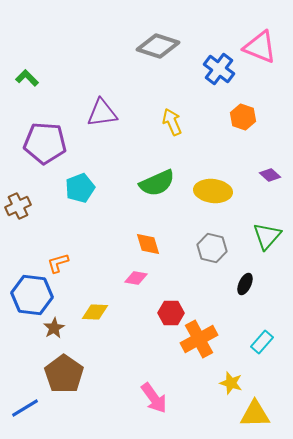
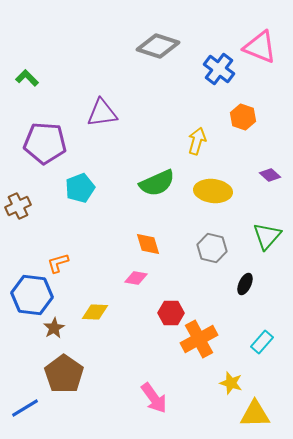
yellow arrow: moved 25 px right, 19 px down; rotated 40 degrees clockwise
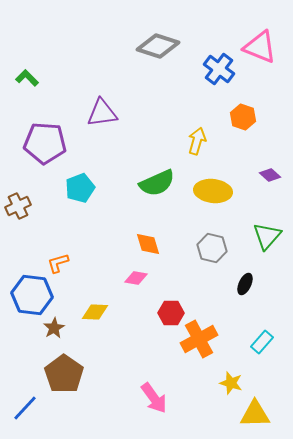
blue line: rotated 16 degrees counterclockwise
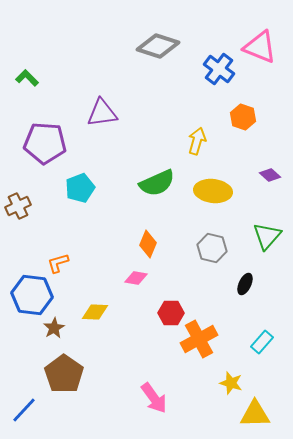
orange diamond: rotated 40 degrees clockwise
blue line: moved 1 px left, 2 px down
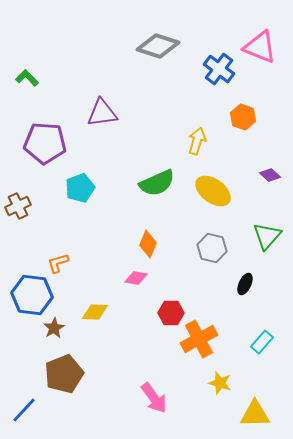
yellow ellipse: rotated 30 degrees clockwise
brown pentagon: rotated 15 degrees clockwise
yellow star: moved 11 px left
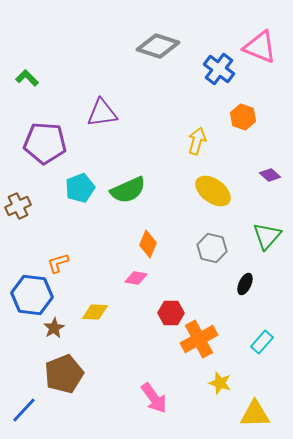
green semicircle: moved 29 px left, 7 px down
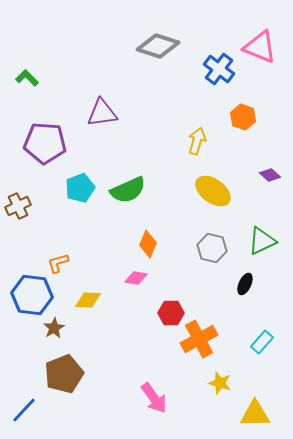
green triangle: moved 5 px left, 5 px down; rotated 24 degrees clockwise
yellow diamond: moved 7 px left, 12 px up
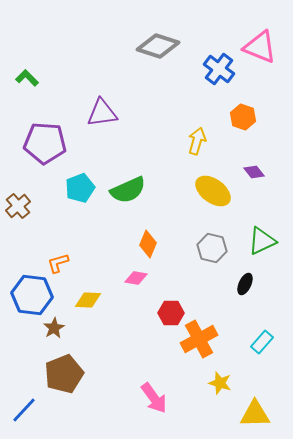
purple diamond: moved 16 px left, 3 px up; rotated 10 degrees clockwise
brown cross: rotated 15 degrees counterclockwise
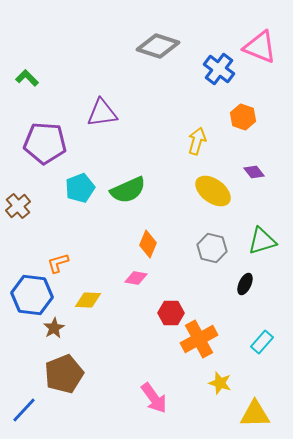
green triangle: rotated 8 degrees clockwise
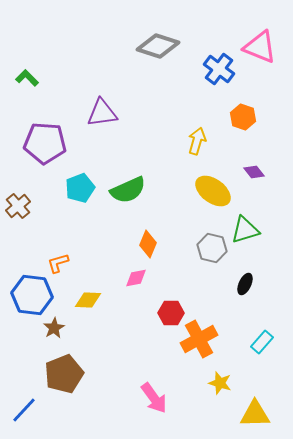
green triangle: moved 17 px left, 11 px up
pink diamond: rotated 20 degrees counterclockwise
